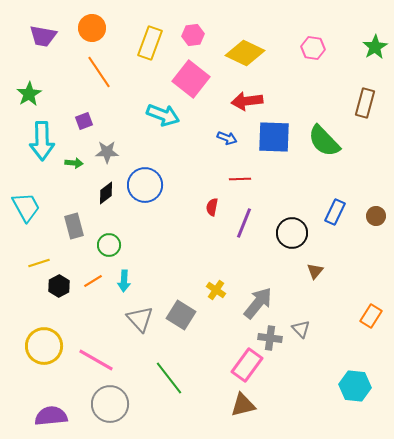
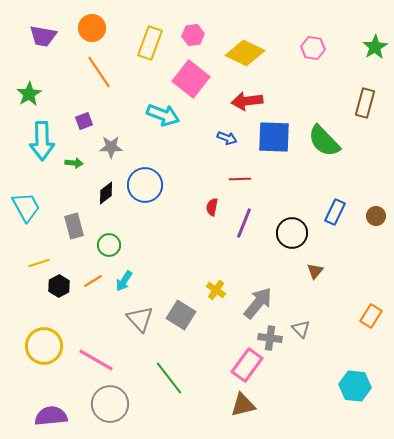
gray star at (107, 152): moved 4 px right, 5 px up
cyan arrow at (124, 281): rotated 30 degrees clockwise
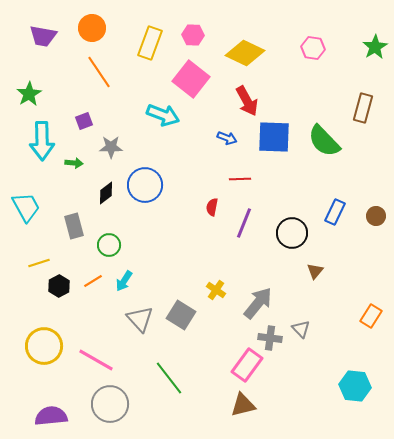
pink hexagon at (193, 35): rotated 10 degrees clockwise
red arrow at (247, 101): rotated 112 degrees counterclockwise
brown rectangle at (365, 103): moved 2 px left, 5 px down
